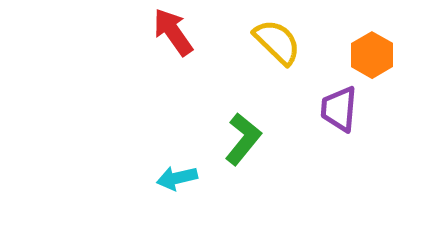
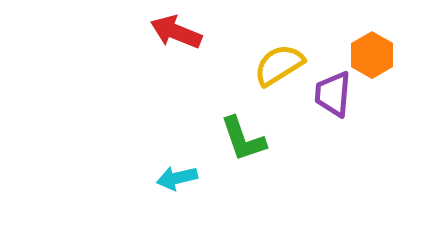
red arrow: moved 3 px right; rotated 33 degrees counterclockwise
yellow semicircle: moved 2 px right, 23 px down; rotated 76 degrees counterclockwise
purple trapezoid: moved 6 px left, 15 px up
green L-shape: rotated 122 degrees clockwise
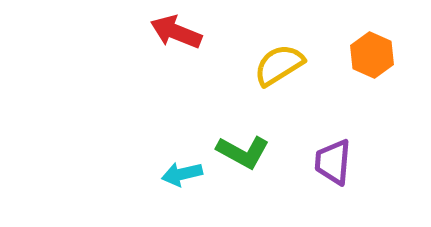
orange hexagon: rotated 6 degrees counterclockwise
purple trapezoid: moved 68 px down
green L-shape: moved 13 px down; rotated 42 degrees counterclockwise
cyan arrow: moved 5 px right, 4 px up
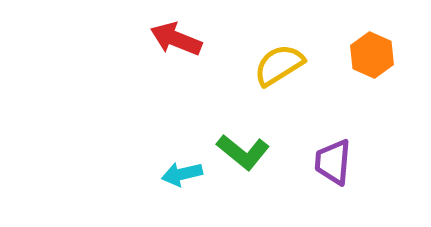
red arrow: moved 7 px down
green L-shape: rotated 10 degrees clockwise
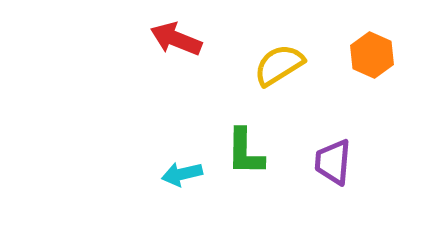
green L-shape: moved 2 px right; rotated 52 degrees clockwise
